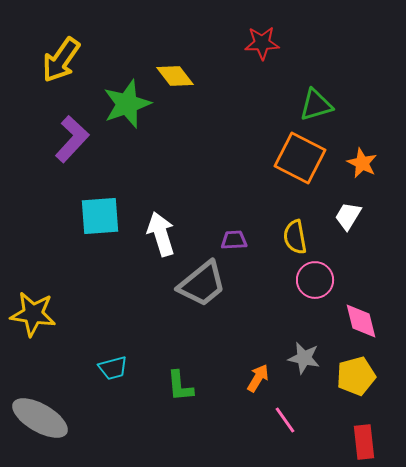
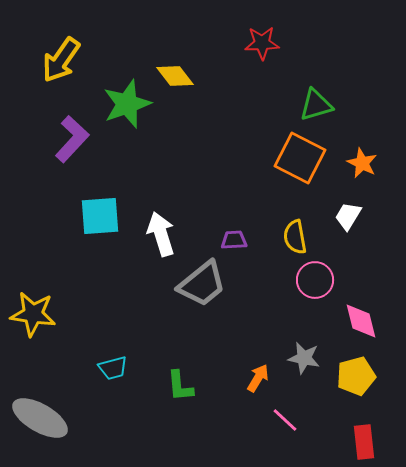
pink line: rotated 12 degrees counterclockwise
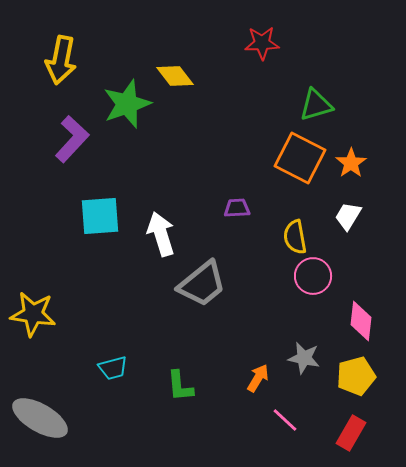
yellow arrow: rotated 24 degrees counterclockwise
orange star: moved 11 px left; rotated 12 degrees clockwise
purple trapezoid: moved 3 px right, 32 px up
pink circle: moved 2 px left, 4 px up
pink diamond: rotated 21 degrees clockwise
red rectangle: moved 13 px left, 9 px up; rotated 36 degrees clockwise
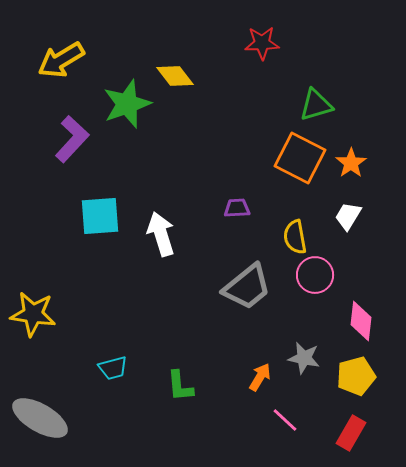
yellow arrow: rotated 48 degrees clockwise
pink circle: moved 2 px right, 1 px up
gray trapezoid: moved 45 px right, 3 px down
orange arrow: moved 2 px right, 1 px up
